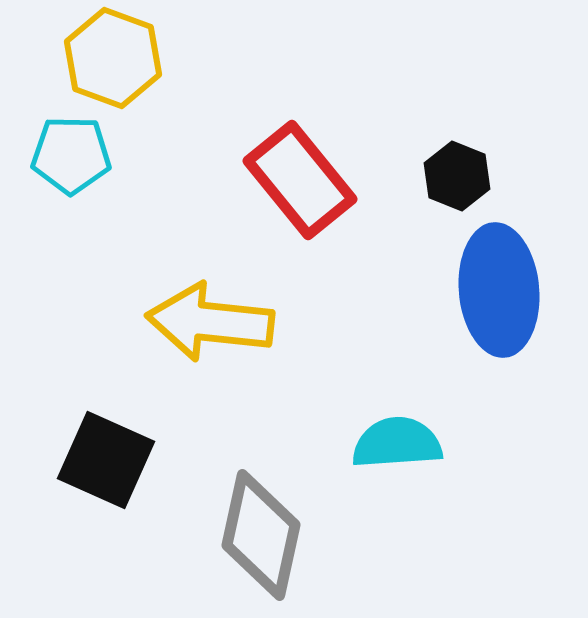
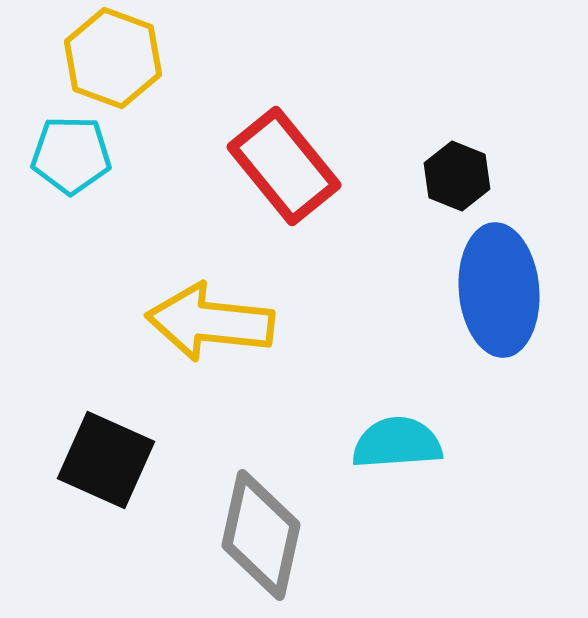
red rectangle: moved 16 px left, 14 px up
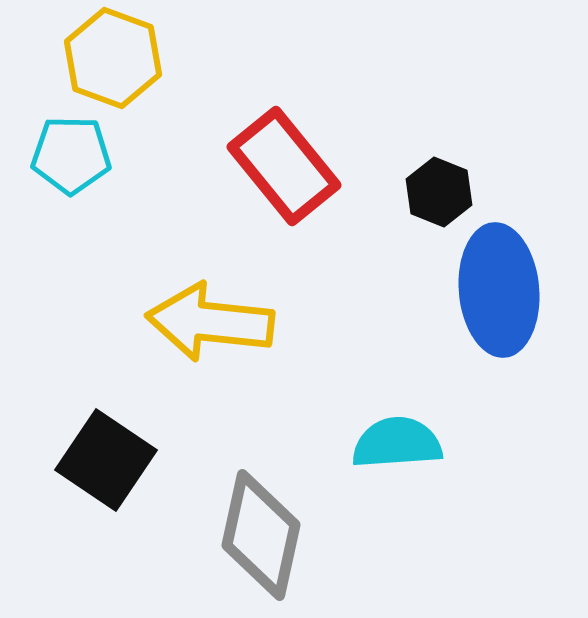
black hexagon: moved 18 px left, 16 px down
black square: rotated 10 degrees clockwise
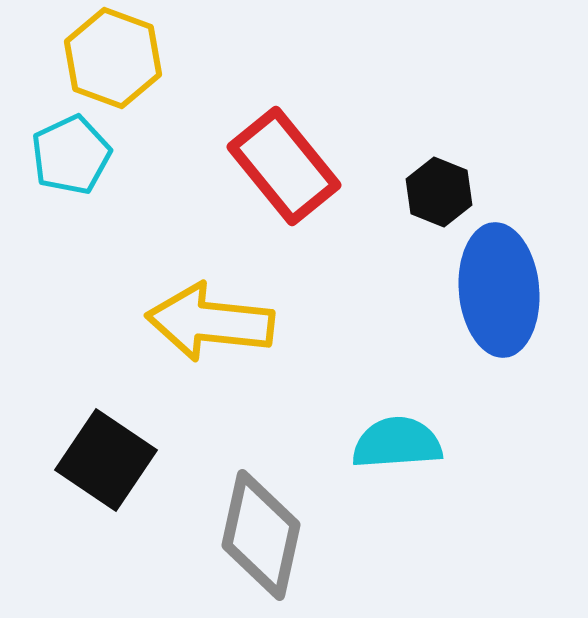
cyan pentagon: rotated 26 degrees counterclockwise
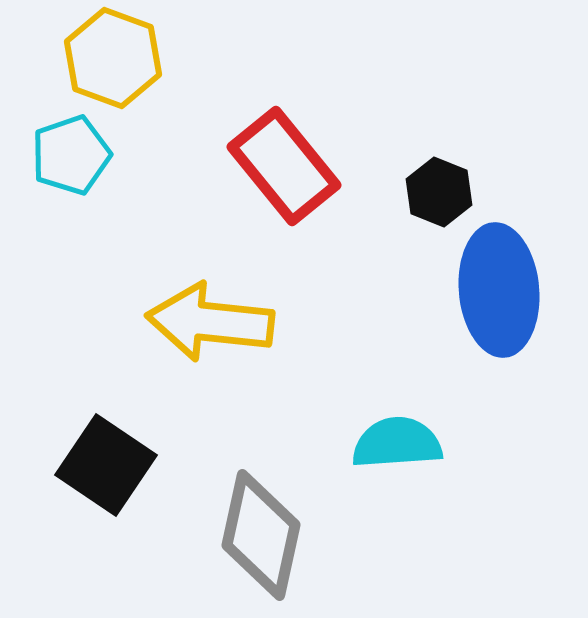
cyan pentagon: rotated 6 degrees clockwise
black square: moved 5 px down
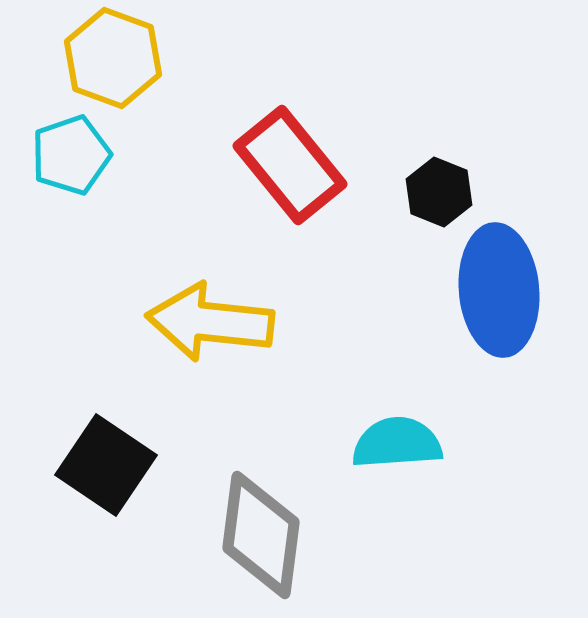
red rectangle: moved 6 px right, 1 px up
gray diamond: rotated 5 degrees counterclockwise
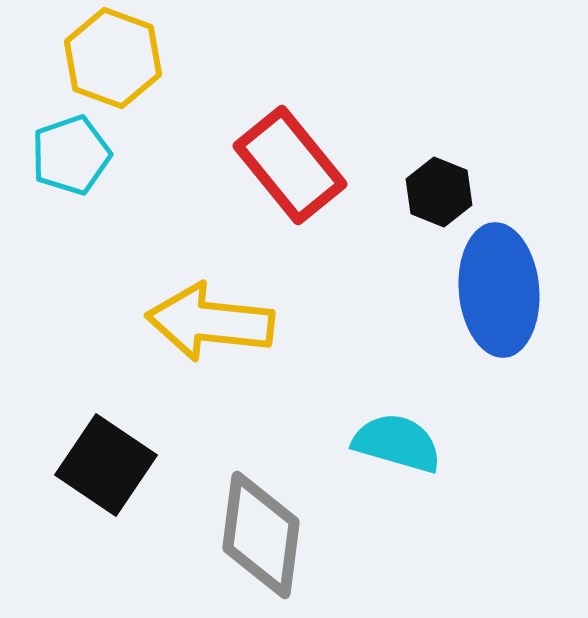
cyan semicircle: rotated 20 degrees clockwise
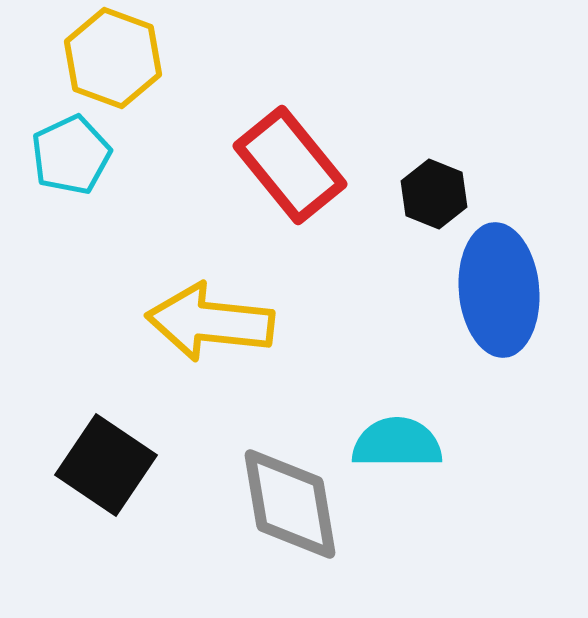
cyan pentagon: rotated 6 degrees counterclockwise
black hexagon: moved 5 px left, 2 px down
cyan semicircle: rotated 16 degrees counterclockwise
gray diamond: moved 29 px right, 31 px up; rotated 17 degrees counterclockwise
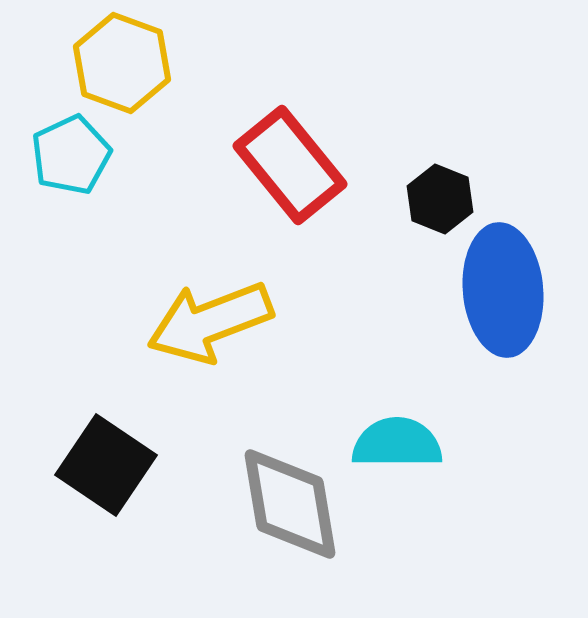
yellow hexagon: moved 9 px right, 5 px down
black hexagon: moved 6 px right, 5 px down
blue ellipse: moved 4 px right
yellow arrow: rotated 27 degrees counterclockwise
